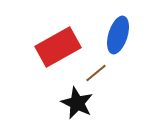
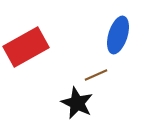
red rectangle: moved 32 px left
brown line: moved 2 px down; rotated 15 degrees clockwise
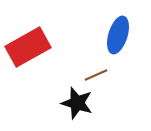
red rectangle: moved 2 px right
black star: rotated 8 degrees counterclockwise
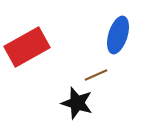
red rectangle: moved 1 px left
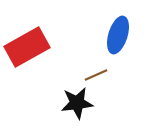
black star: rotated 24 degrees counterclockwise
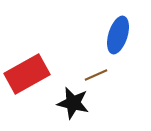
red rectangle: moved 27 px down
black star: moved 4 px left; rotated 20 degrees clockwise
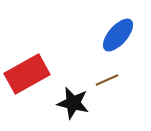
blue ellipse: rotated 24 degrees clockwise
brown line: moved 11 px right, 5 px down
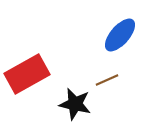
blue ellipse: moved 2 px right
black star: moved 2 px right, 1 px down
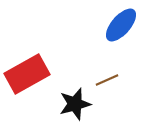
blue ellipse: moved 1 px right, 10 px up
black star: rotated 28 degrees counterclockwise
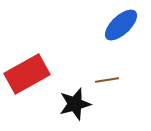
blue ellipse: rotated 6 degrees clockwise
brown line: rotated 15 degrees clockwise
